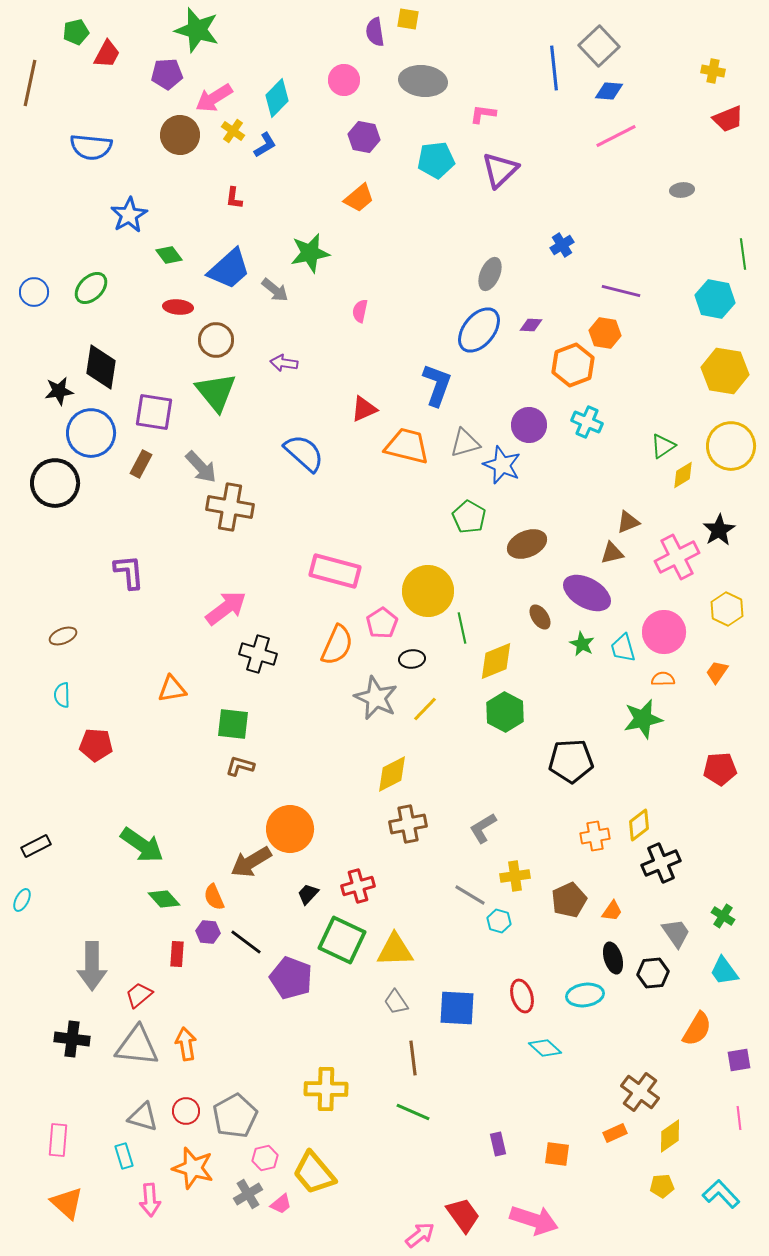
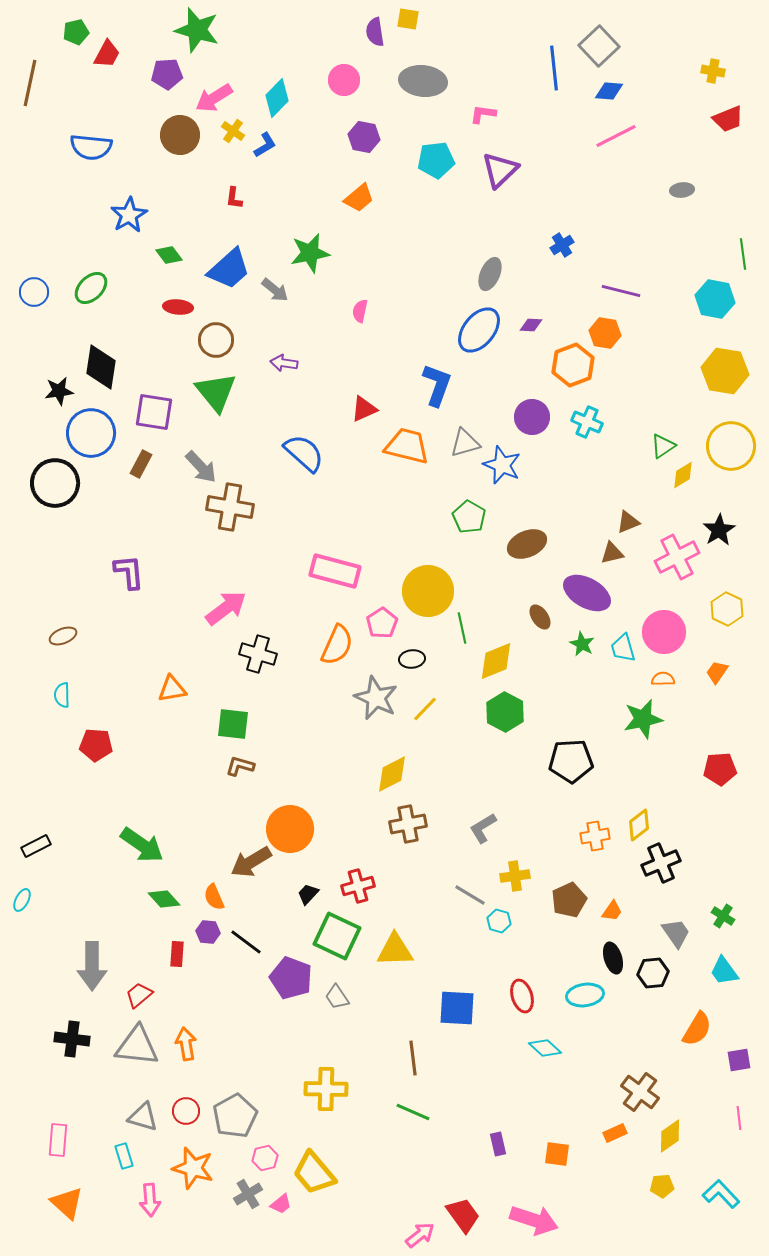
purple circle at (529, 425): moved 3 px right, 8 px up
green square at (342, 940): moved 5 px left, 4 px up
gray trapezoid at (396, 1002): moved 59 px left, 5 px up
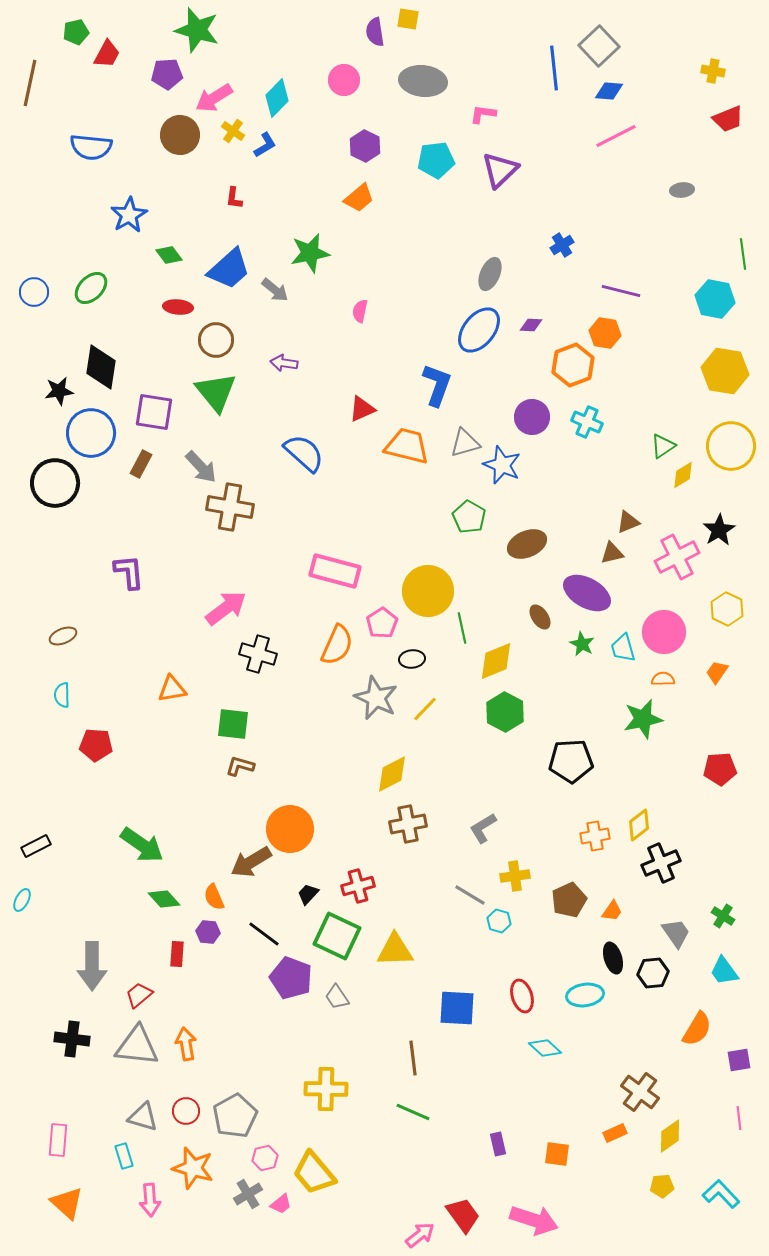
purple hexagon at (364, 137): moved 1 px right, 9 px down; rotated 16 degrees clockwise
red triangle at (364, 409): moved 2 px left
black line at (246, 942): moved 18 px right, 8 px up
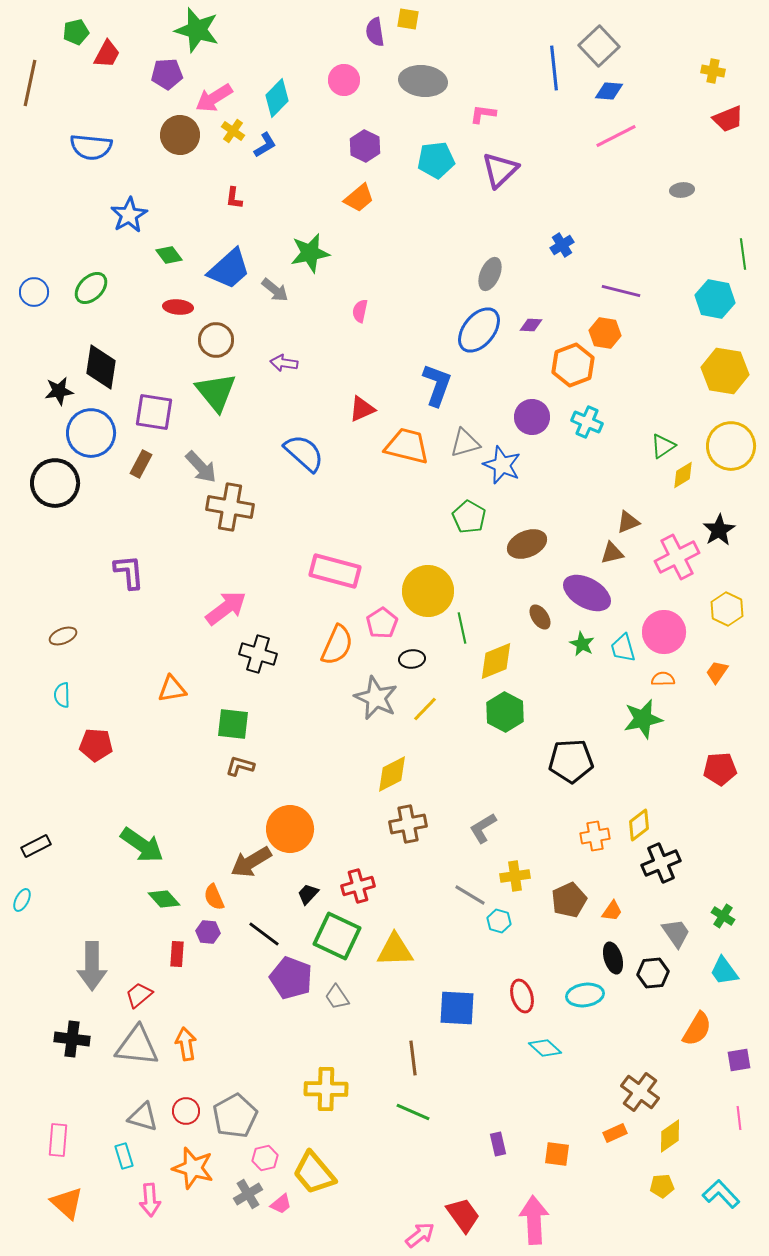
pink arrow at (534, 1220): rotated 111 degrees counterclockwise
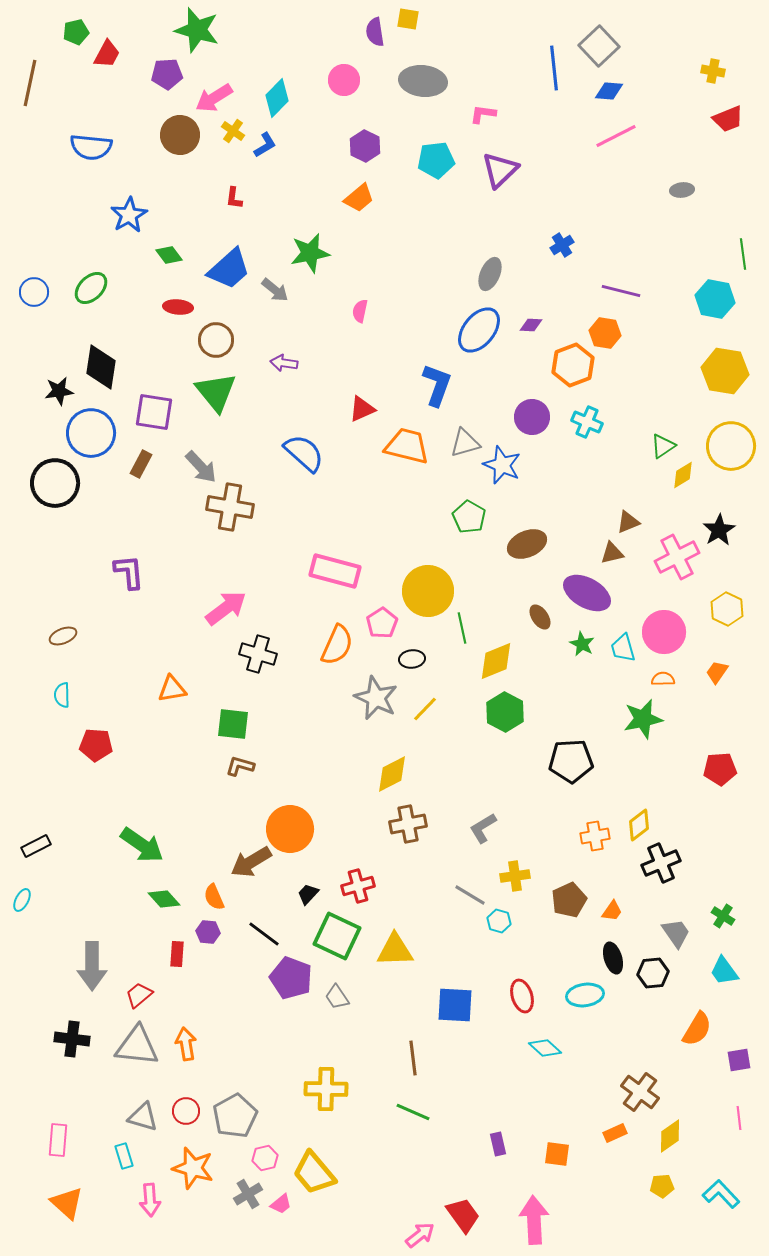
blue square at (457, 1008): moved 2 px left, 3 px up
